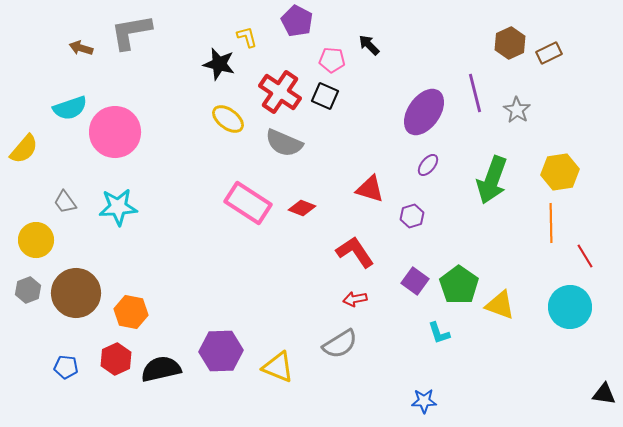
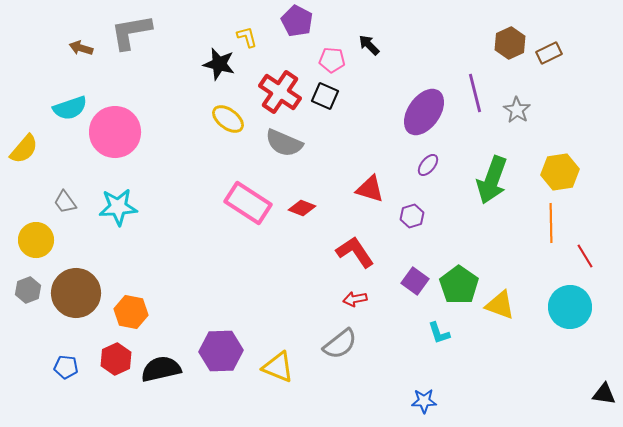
gray semicircle at (340, 344): rotated 6 degrees counterclockwise
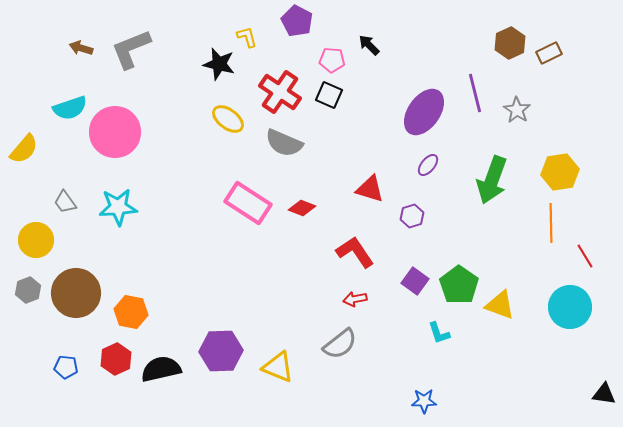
gray L-shape at (131, 32): moved 17 px down; rotated 12 degrees counterclockwise
black square at (325, 96): moved 4 px right, 1 px up
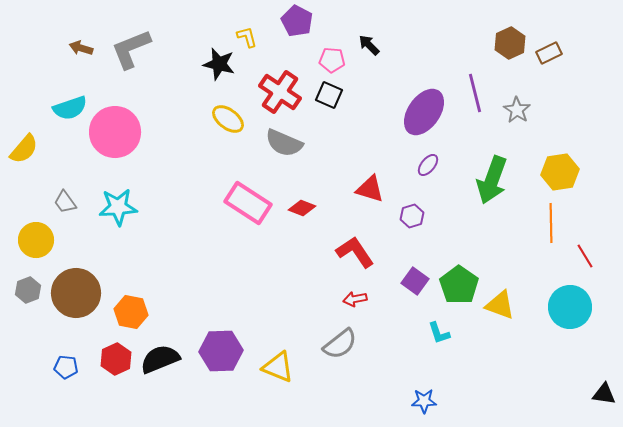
black semicircle at (161, 369): moved 1 px left, 10 px up; rotated 9 degrees counterclockwise
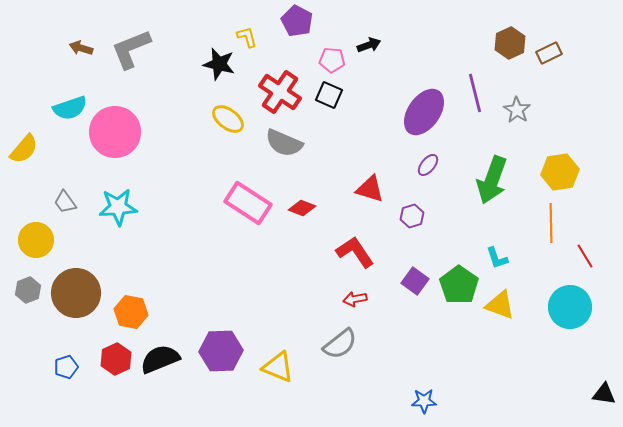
black arrow at (369, 45): rotated 115 degrees clockwise
cyan L-shape at (439, 333): moved 58 px right, 75 px up
blue pentagon at (66, 367): rotated 25 degrees counterclockwise
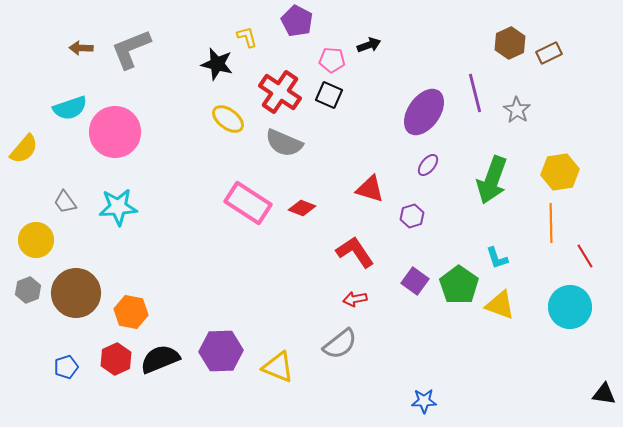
brown arrow at (81, 48): rotated 15 degrees counterclockwise
black star at (219, 64): moved 2 px left
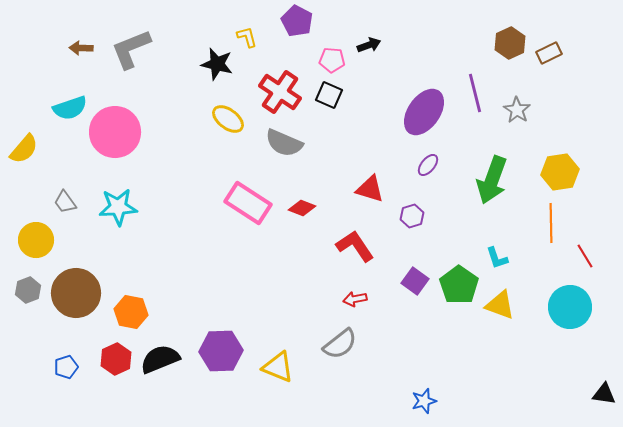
red L-shape at (355, 252): moved 6 px up
blue star at (424, 401): rotated 15 degrees counterclockwise
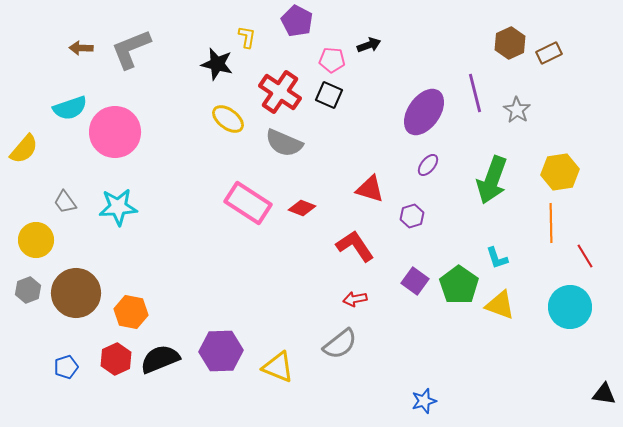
yellow L-shape at (247, 37): rotated 25 degrees clockwise
